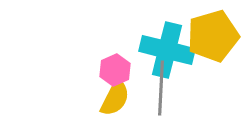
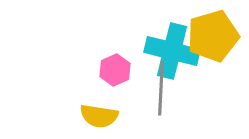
cyan cross: moved 5 px right, 1 px down
yellow semicircle: moved 16 px left, 18 px down; rotated 72 degrees clockwise
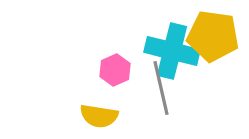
yellow pentagon: rotated 24 degrees clockwise
gray line: rotated 16 degrees counterclockwise
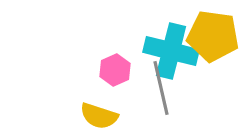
cyan cross: moved 1 px left
yellow semicircle: rotated 9 degrees clockwise
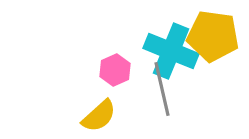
cyan cross: rotated 8 degrees clockwise
gray line: moved 1 px right, 1 px down
yellow semicircle: rotated 60 degrees counterclockwise
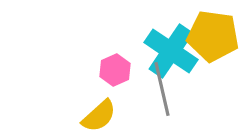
cyan cross: rotated 12 degrees clockwise
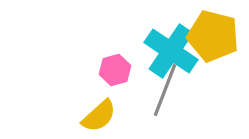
yellow pentagon: rotated 6 degrees clockwise
pink hexagon: rotated 8 degrees clockwise
gray line: moved 3 px right, 1 px down; rotated 34 degrees clockwise
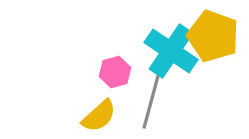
yellow pentagon: rotated 6 degrees clockwise
pink hexagon: moved 2 px down
gray line: moved 14 px left, 12 px down; rotated 6 degrees counterclockwise
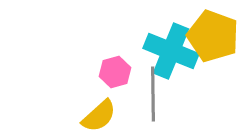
cyan cross: rotated 12 degrees counterclockwise
gray line: moved 2 px right, 8 px up; rotated 16 degrees counterclockwise
